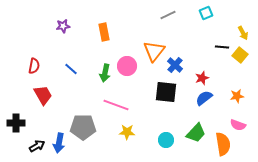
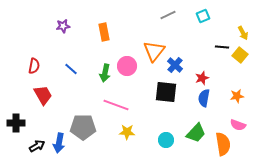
cyan square: moved 3 px left, 3 px down
blue semicircle: rotated 42 degrees counterclockwise
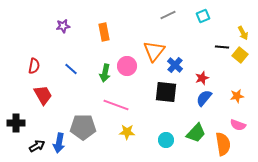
blue semicircle: rotated 30 degrees clockwise
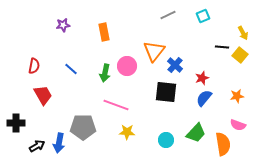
purple star: moved 1 px up
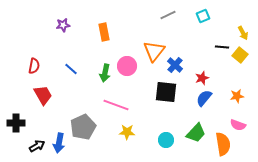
gray pentagon: rotated 25 degrees counterclockwise
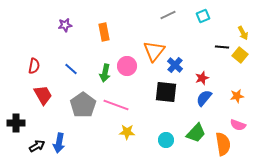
purple star: moved 2 px right
gray pentagon: moved 22 px up; rotated 10 degrees counterclockwise
